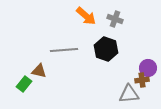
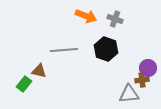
orange arrow: rotated 20 degrees counterclockwise
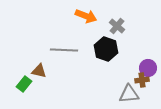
gray cross: moved 2 px right, 7 px down; rotated 21 degrees clockwise
gray line: rotated 8 degrees clockwise
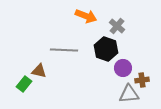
purple circle: moved 25 px left
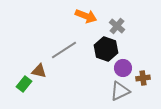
gray line: rotated 36 degrees counterclockwise
brown cross: moved 1 px right, 2 px up
gray triangle: moved 9 px left, 3 px up; rotated 20 degrees counterclockwise
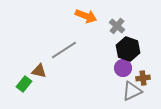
black hexagon: moved 22 px right
gray triangle: moved 12 px right
